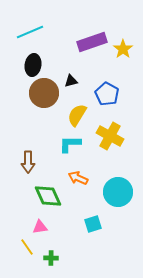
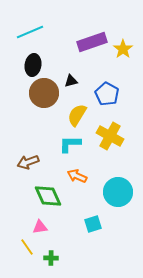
brown arrow: rotated 70 degrees clockwise
orange arrow: moved 1 px left, 2 px up
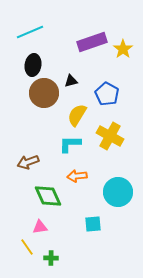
orange arrow: rotated 30 degrees counterclockwise
cyan square: rotated 12 degrees clockwise
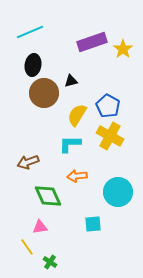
blue pentagon: moved 1 px right, 12 px down
green cross: moved 1 px left, 4 px down; rotated 32 degrees clockwise
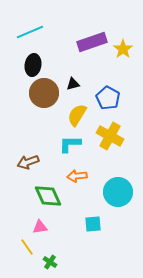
black triangle: moved 2 px right, 3 px down
blue pentagon: moved 8 px up
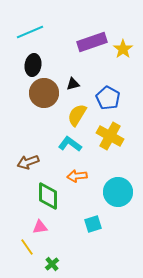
cyan L-shape: rotated 35 degrees clockwise
green diamond: rotated 24 degrees clockwise
cyan square: rotated 12 degrees counterclockwise
green cross: moved 2 px right, 2 px down; rotated 16 degrees clockwise
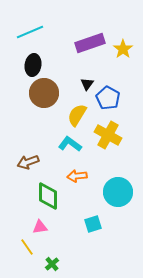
purple rectangle: moved 2 px left, 1 px down
black triangle: moved 14 px right; rotated 40 degrees counterclockwise
yellow cross: moved 2 px left, 1 px up
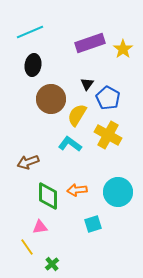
brown circle: moved 7 px right, 6 px down
orange arrow: moved 14 px down
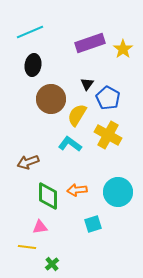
yellow line: rotated 48 degrees counterclockwise
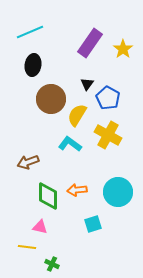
purple rectangle: rotated 36 degrees counterclockwise
pink triangle: rotated 21 degrees clockwise
green cross: rotated 24 degrees counterclockwise
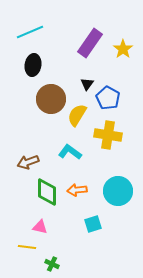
yellow cross: rotated 20 degrees counterclockwise
cyan L-shape: moved 8 px down
cyan circle: moved 1 px up
green diamond: moved 1 px left, 4 px up
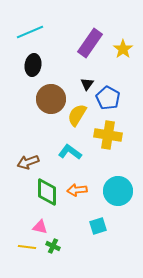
cyan square: moved 5 px right, 2 px down
green cross: moved 1 px right, 18 px up
